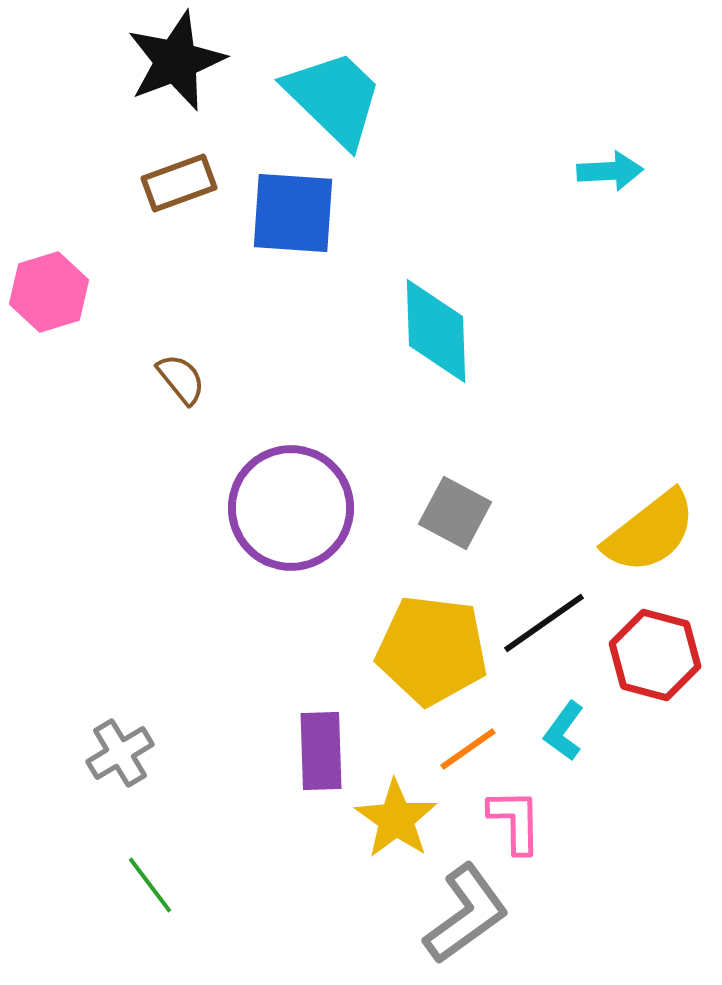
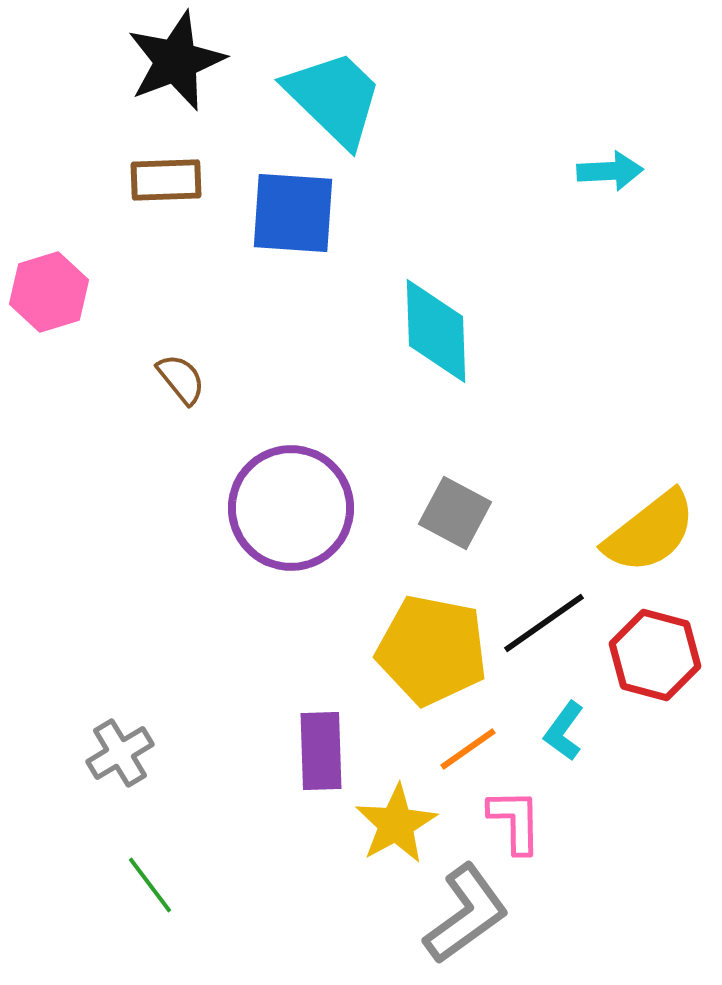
brown rectangle: moved 13 px left, 3 px up; rotated 18 degrees clockwise
yellow pentagon: rotated 4 degrees clockwise
yellow star: moved 5 px down; rotated 8 degrees clockwise
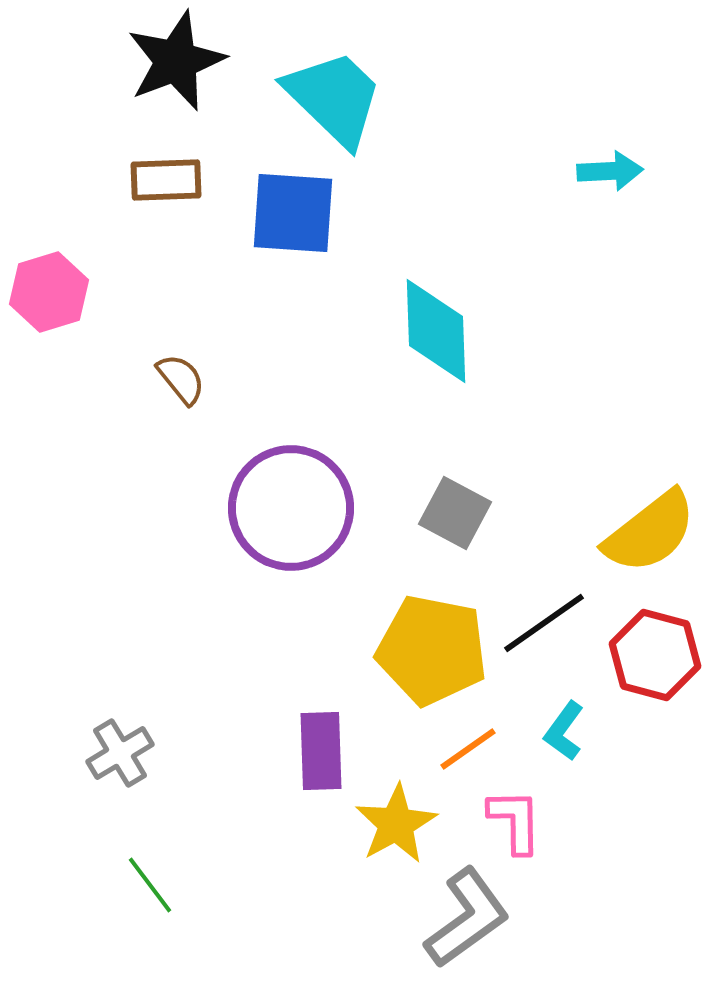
gray L-shape: moved 1 px right, 4 px down
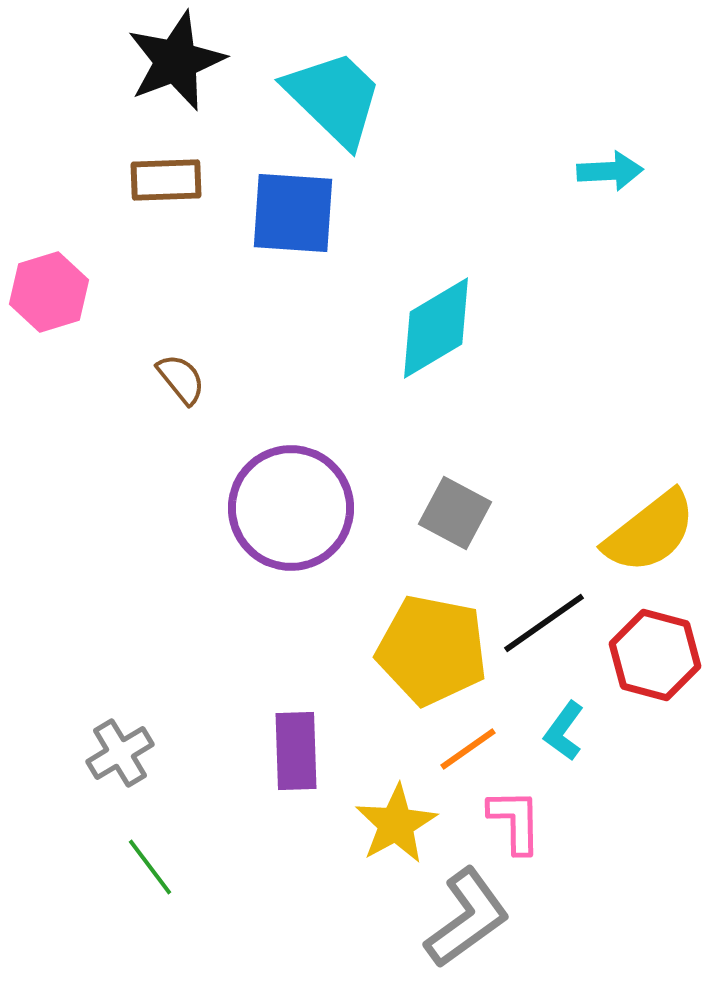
cyan diamond: moved 3 px up; rotated 61 degrees clockwise
purple rectangle: moved 25 px left
green line: moved 18 px up
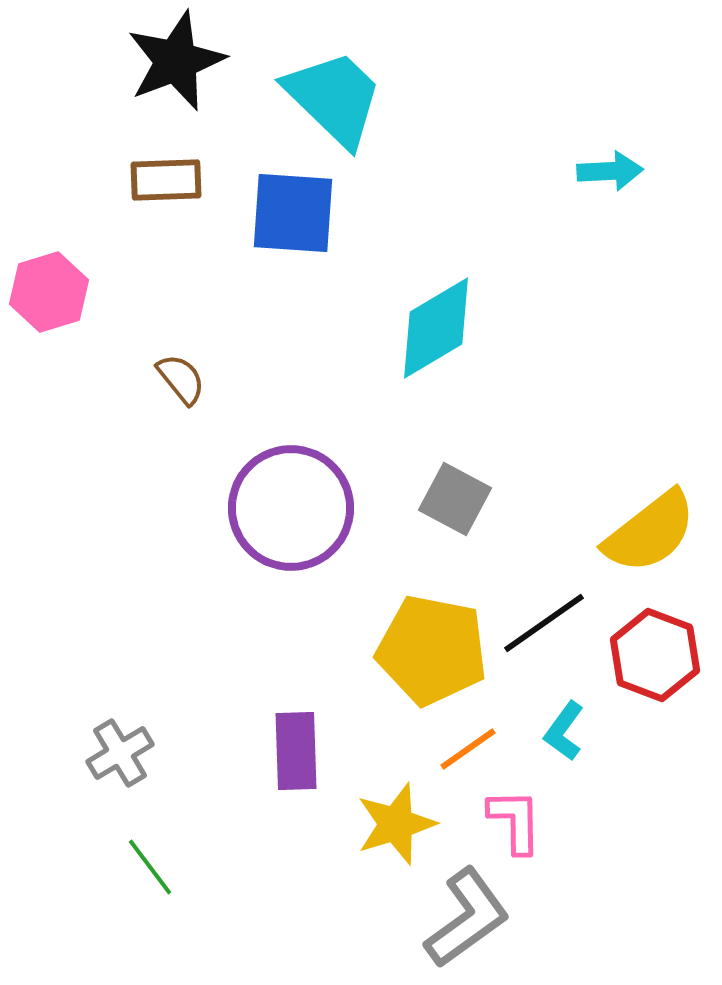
gray square: moved 14 px up
red hexagon: rotated 6 degrees clockwise
yellow star: rotated 12 degrees clockwise
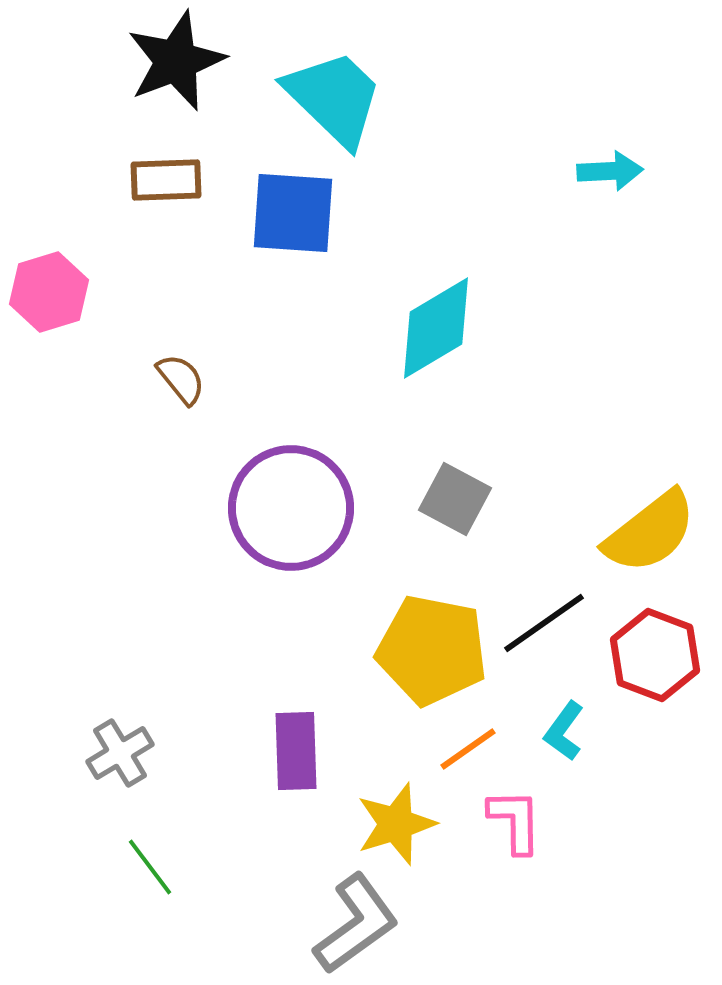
gray L-shape: moved 111 px left, 6 px down
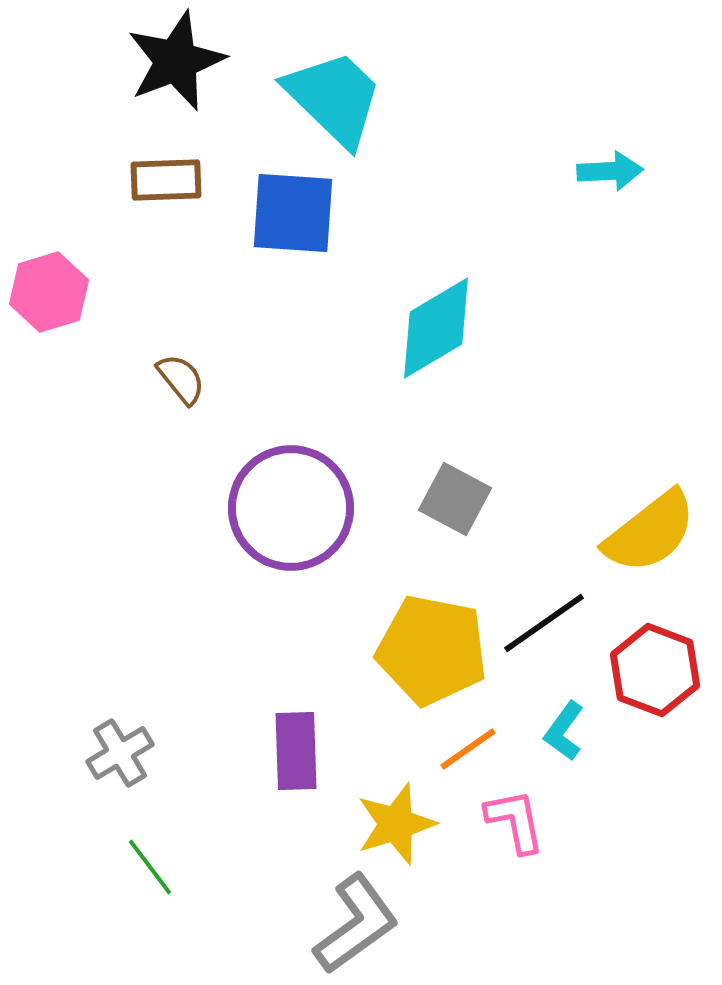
red hexagon: moved 15 px down
pink L-shape: rotated 10 degrees counterclockwise
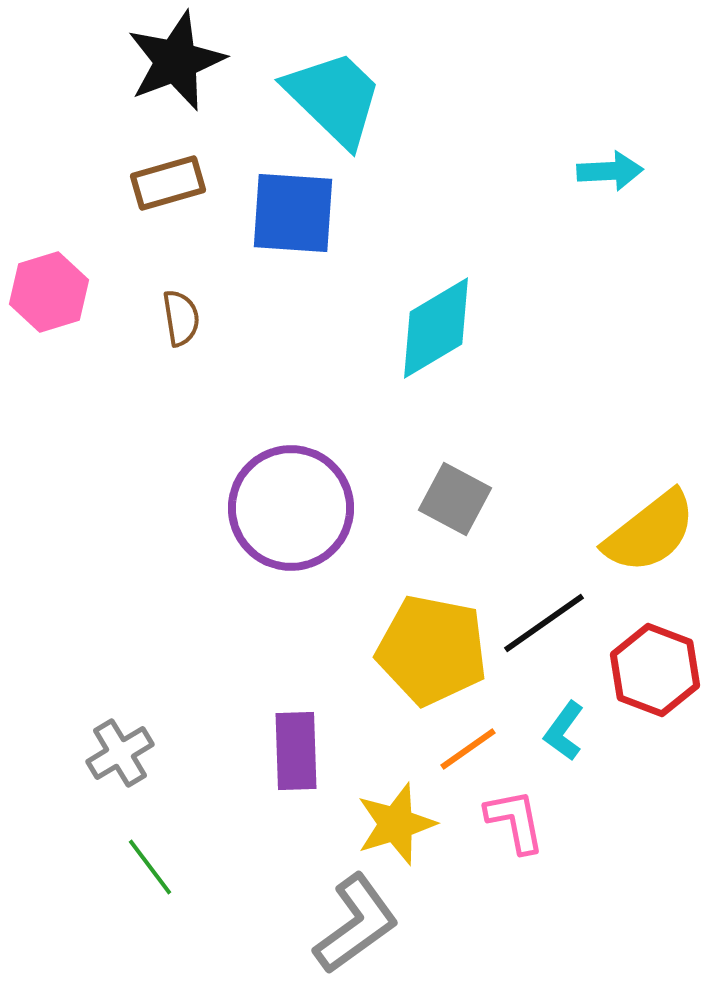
brown rectangle: moved 2 px right, 3 px down; rotated 14 degrees counterclockwise
brown semicircle: moved 61 px up; rotated 30 degrees clockwise
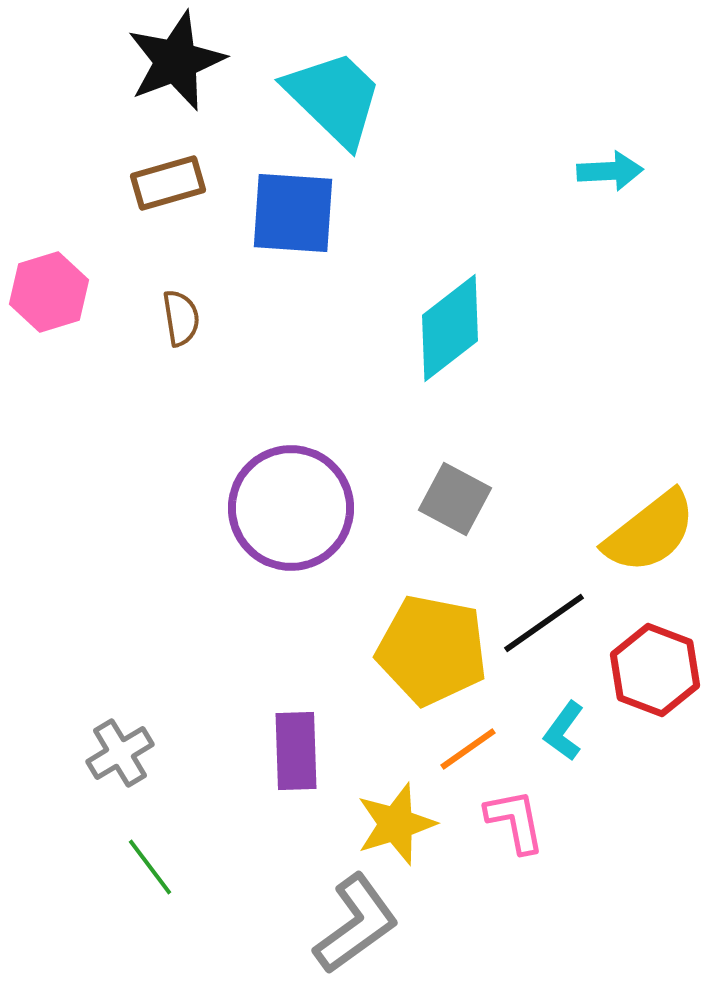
cyan diamond: moved 14 px right; rotated 7 degrees counterclockwise
